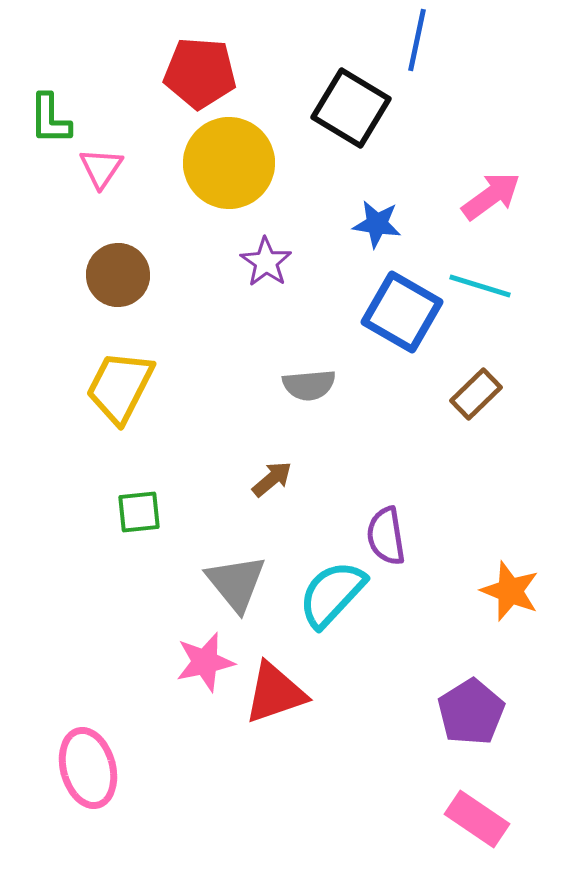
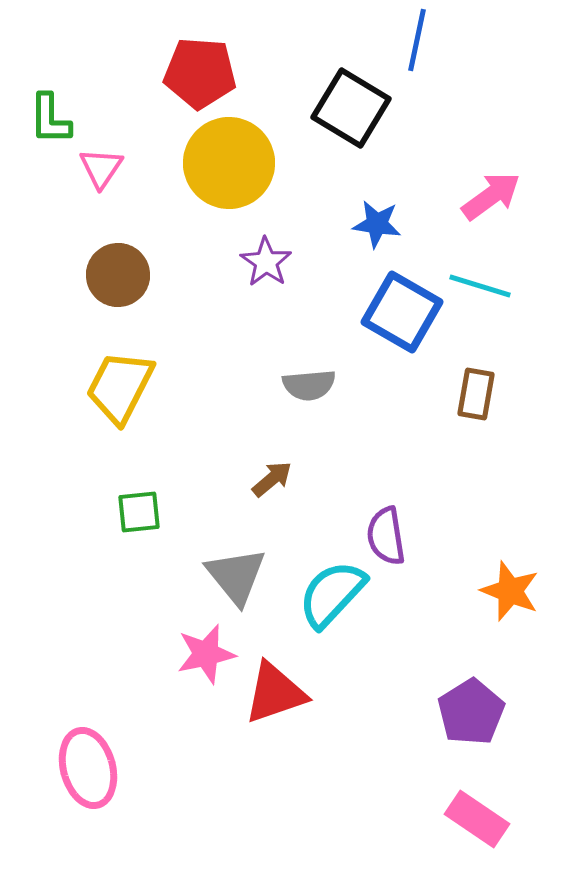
brown rectangle: rotated 36 degrees counterclockwise
gray triangle: moved 7 px up
pink star: moved 1 px right, 8 px up
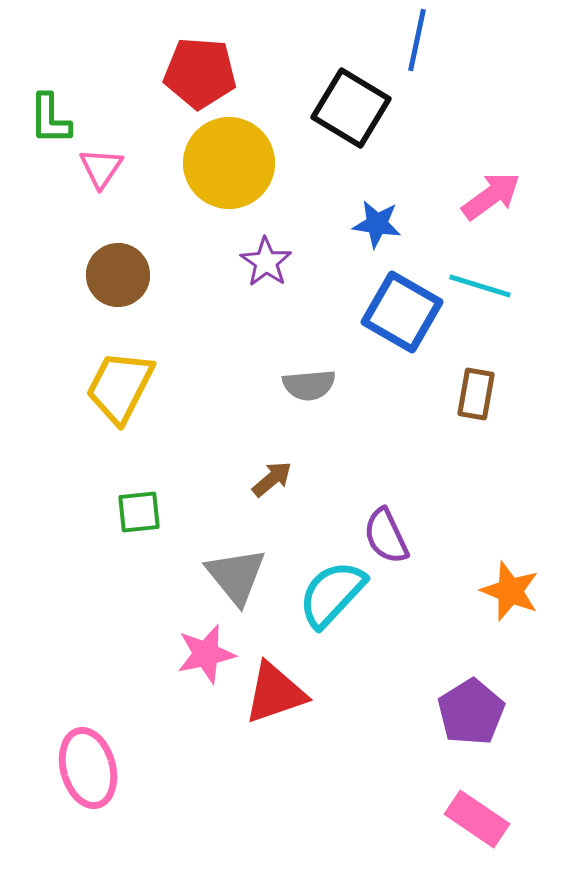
purple semicircle: rotated 16 degrees counterclockwise
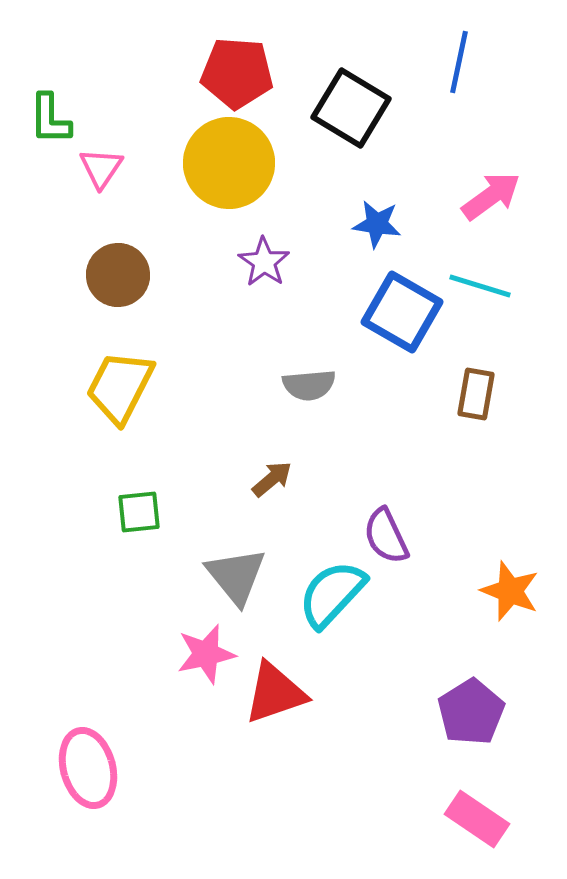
blue line: moved 42 px right, 22 px down
red pentagon: moved 37 px right
purple star: moved 2 px left
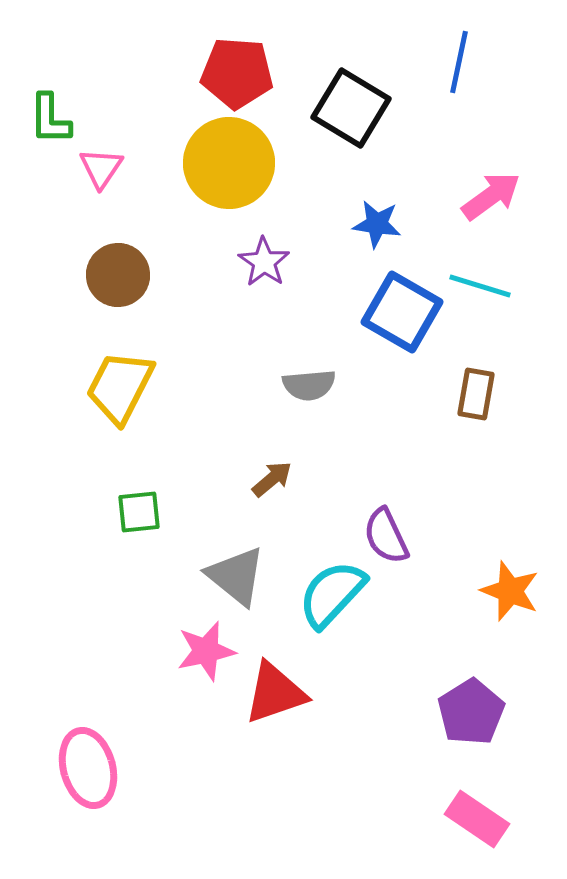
gray triangle: rotated 12 degrees counterclockwise
pink star: moved 3 px up
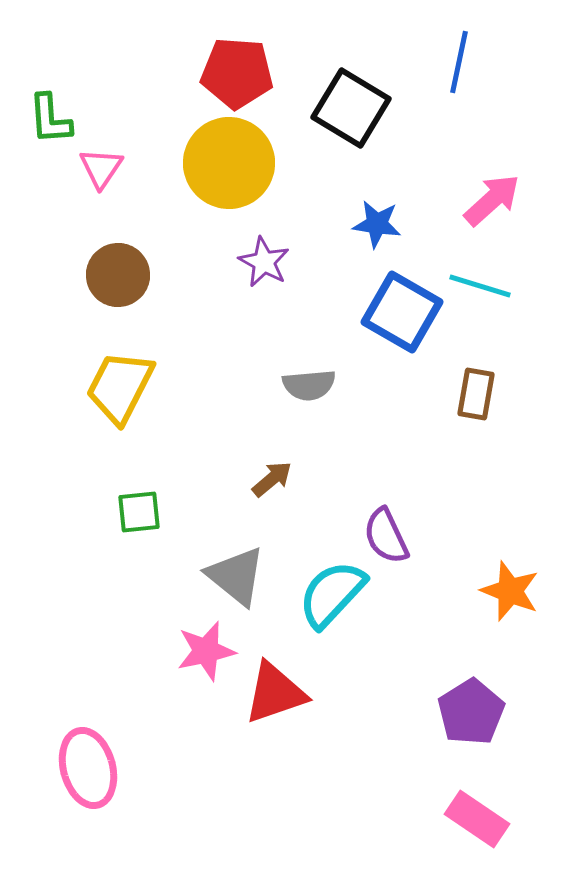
green L-shape: rotated 4 degrees counterclockwise
pink arrow: moved 1 px right, 4 px down; rotated 6 degrees counterclockwise
purple star: rotated 6 degrees counterclockwise
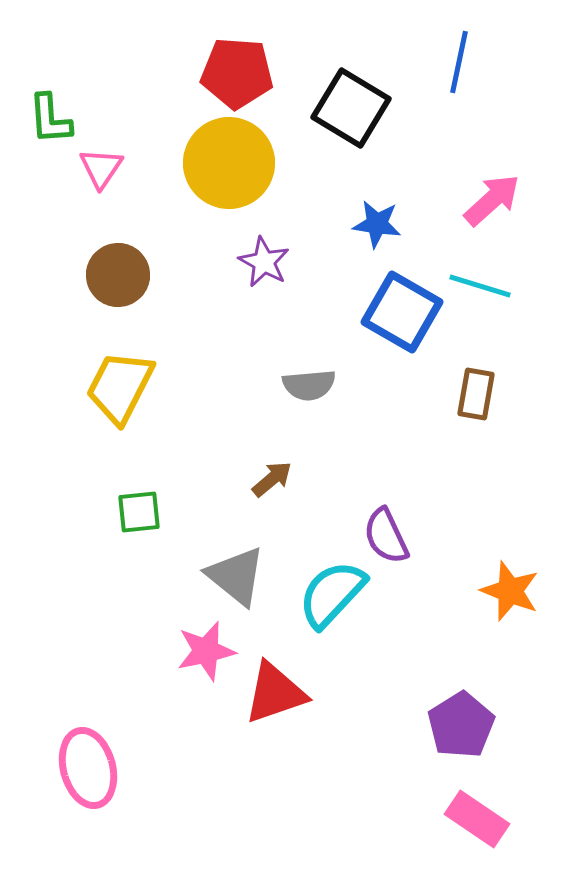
purple pentagon: moved 10 px left, 13 px down
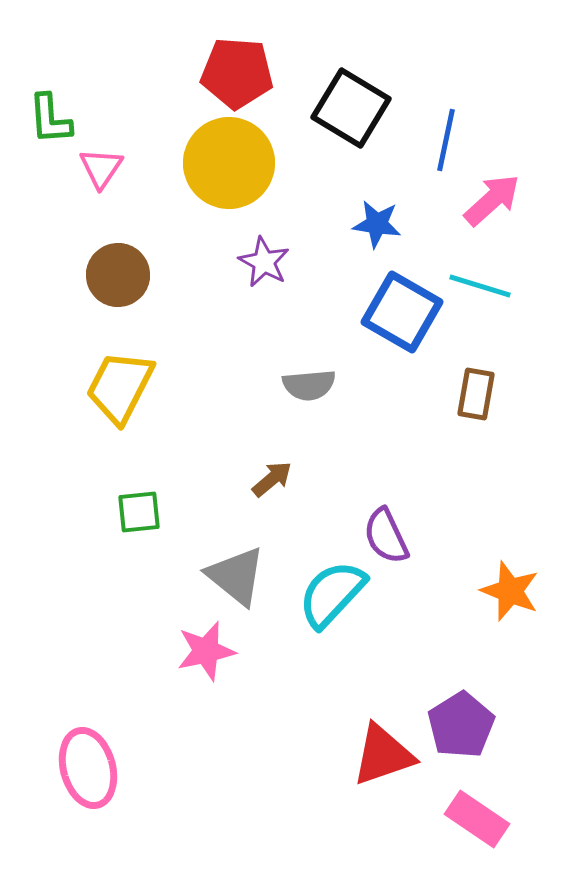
blue line: moved 13 px left, 78 px down
red triangle: moved 108 px right, 62 px down
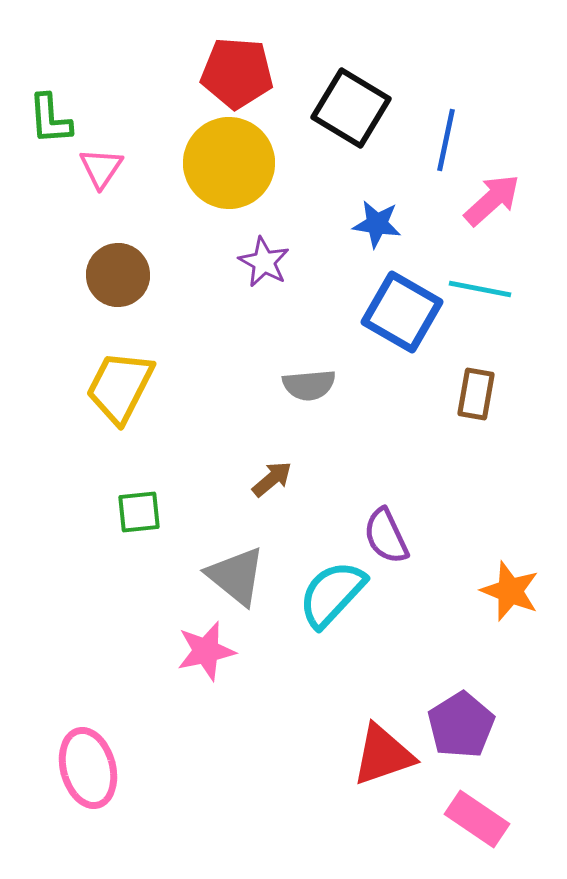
cyan line: moved 3 px down; rotated 6 degrees counterclockwise
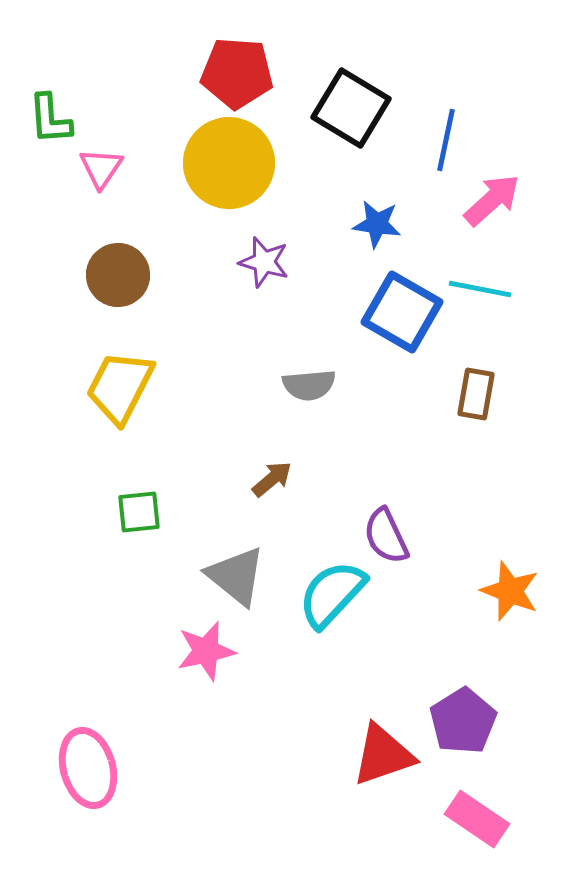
purple star: rotated 12 degrees counterclockwise
purple pentagon: moved 2 px right, 4 px up
